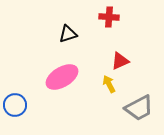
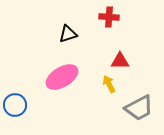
red triangle: rotated 24 degrees clockwise
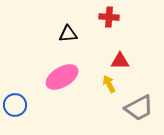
black triangle: rotated 12 degrees clockwise
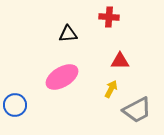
yellow arrow: moved 2 px right, 5 px down; rotated 54 degrees clockwise
gray trapezoid: moved 2 px left, 2 px down
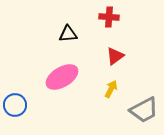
red triangle: moved 5 px left, 5 px up; rotated 36 degrees counterclockwise
gray trapezoid: moved 7 px right
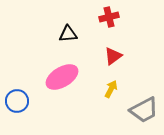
red cross: rotated 18 degrees counterclockwise
red triangle: moved 2 px left
blue circle: moved 2 px right, 4 px up
